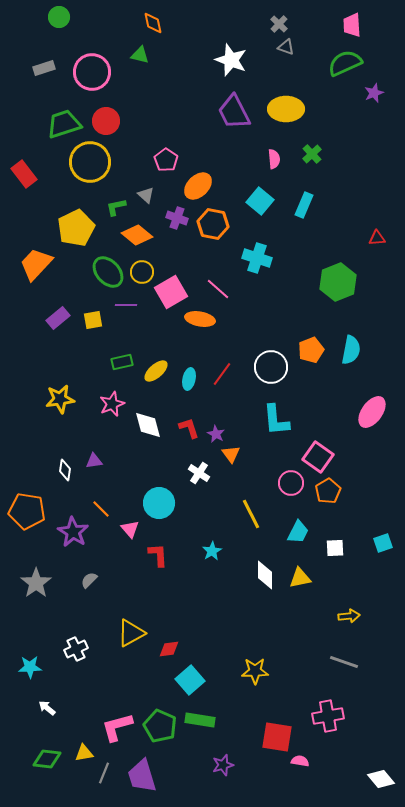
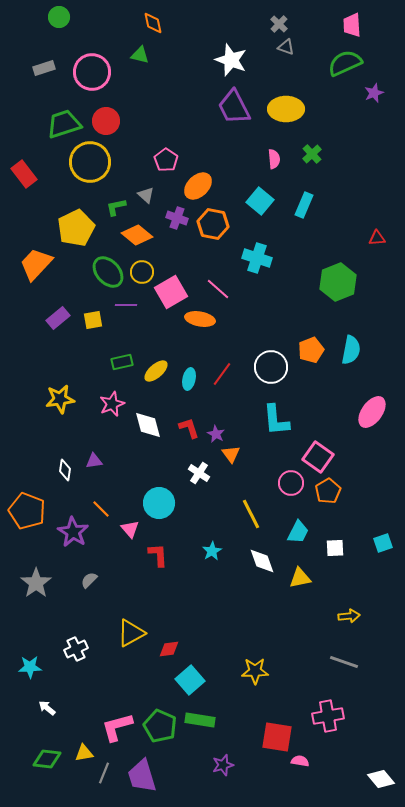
purple trapezoid at (234, 112): moved 5 px up
orange pentagon at (27, 511): rotated 12 degrees clockwise
white diamond at (265, 575): moved 3 px left, 14 px up; rotated 20 degrees counterclockwise
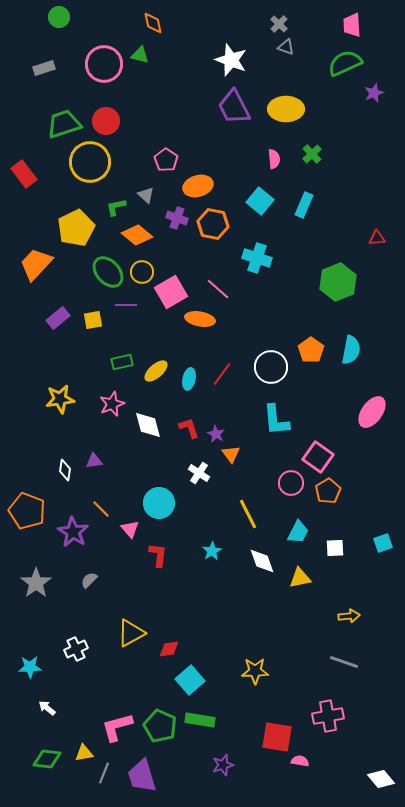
pink circle at (92, 72): moved 12 px right, 8 px up
orange ellipse at (198, 186): rotated 28 degrees clockwise
orange pentagon at (311, 350): rotated 15 degrees counterclockwise
yellow line at (251, 514): moved 3 px left
red L-shape at (158, 555): rotated 10 degrees clockwise
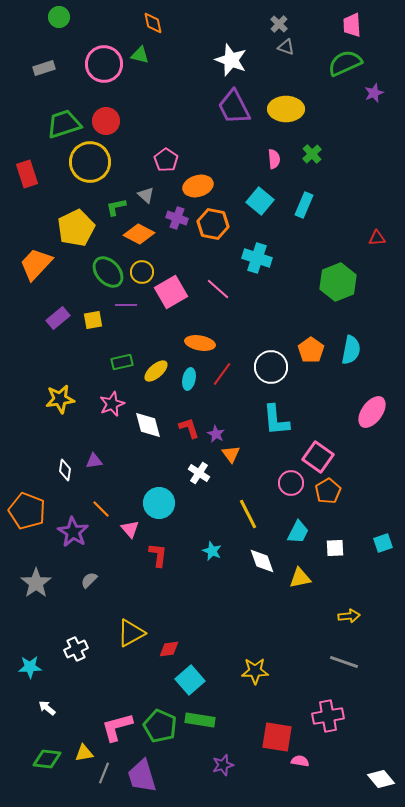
red rectangle at (24, 174): moved 3 px right; rotated 20 degrees clockwise
orange diamond at (137, 235): moved 2 px right, 1 px up; rotated 12 degrees counterclockwise
orange ellipse at (200, 319): moved 24 px down
cyan star at (212, 551): rotated 18 degrees counterclockwise
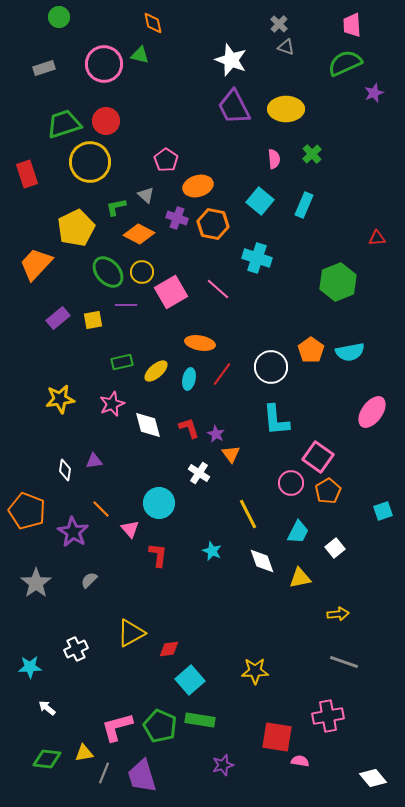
cyan semicircle at (351, 350): moved 1 px left, 2 px down; rotated 68 degrees clockwise
cyan square at (383, 543): moved 32 px up
white square at (335, 548): rotated 36 degrees counterclockwise
yellow arrow at (349, 616): moved 11 px left, 2 px up
white diamond at (381, 779): moved 8 px left, 1 px up
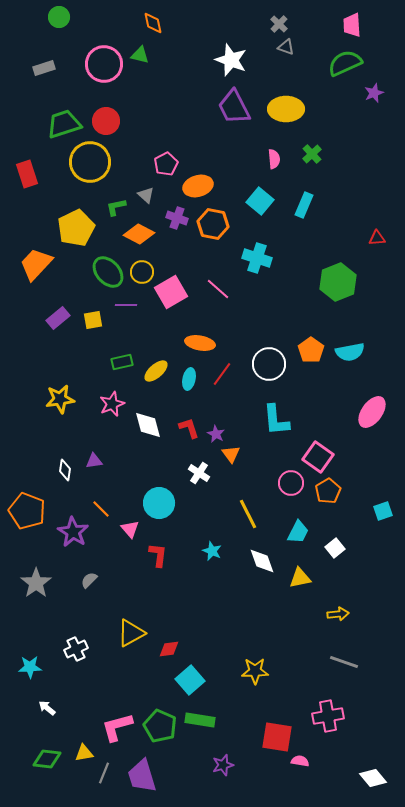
pink pentagon at (166, 160): moved 4 px down; rotated 10 degrees clockwise
white circle at (271, 367): moved 2 px left, 3 px up
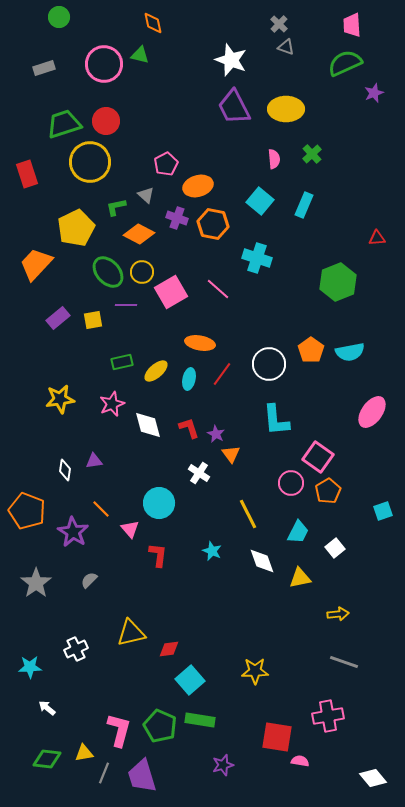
yellow triangle at (131, 633): rotated 16 degrees clockwise
pink L-shape at (117, 727): moved 2 px right, 3 px down; rotated 120 degrees clockwise
